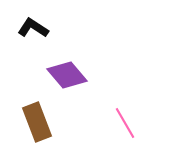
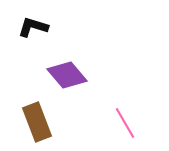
black L-shape: moved 1 px up; rotated 16 degrees counterclockwise
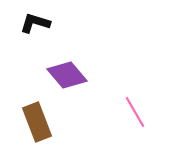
black L-shape: moved 2 px right, 4 px up
pink line: moved 10 px right, 11 px up
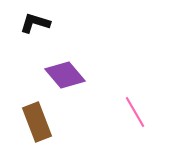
purple diamond: moved 2 px left
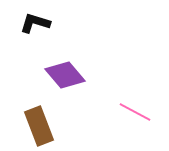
pink line: rotated 32 degrees counterclockwise
brown rectangle: moved 2 px right, 4 px down
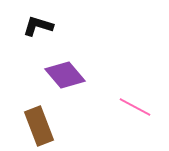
black L-shape: moved 3 px right, 3 px down
pink line: moved 5 px up
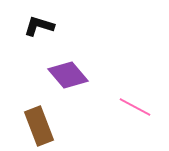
black L-shape: moved 1 px right
purple diamond: moved 3 px right
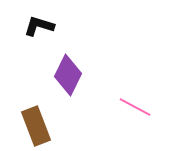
purple diamond: rotated 66 degrees clockwise
brown rectangle: moved 3 px left
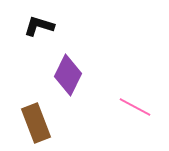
brown rectangle: moved 3 px up
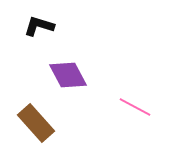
purple diamond: rotated 54 degrees counterclockwise
brown rectangle: rotated 21 degrees counterclockwise
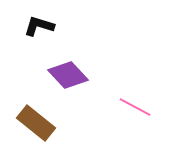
purple diamond: rotated 15 degrees counterclockwise
brown rectangle: rotated 9 degrees counterclockwise
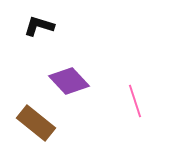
purple diamond: moved 1 px right, 6 px down
pink line: moved 6 px up; rotated 44 degrees clockwise
